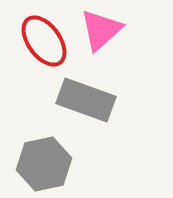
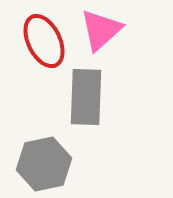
red ellipse: rotated 10 degrees clockwise
gray rectangle: moved 3 px up; rotated 72 degrees clockwise
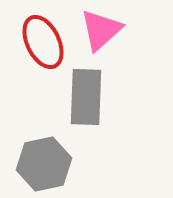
red ellipse: moved 1 px left, 1 px down
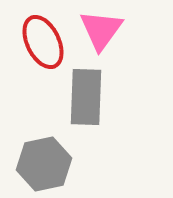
pink triangle: rotated 12 degrees counterclockwise
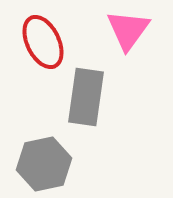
pink triangle: moved 27 px right
gray rectangle: rotated 6 degrees clockwise
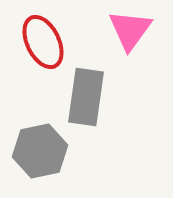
pink triangle: moved 2 px right
gray hexagon: moved 4 px left, 13 px up
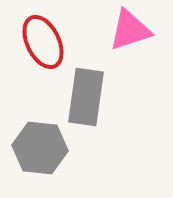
pink triangle: rotated 36 degrees clockwise
gray hexagon: moved 3 px up; rotated 18 degrees clockwise
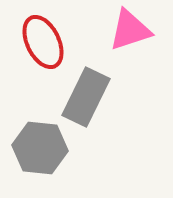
gray rectangle: rotated 18 degrees clockwise
